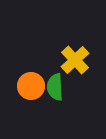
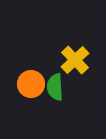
orange circle: moved 2 px up
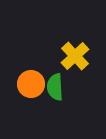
yellow cross: moved 4 px up
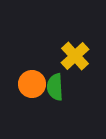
orange circle: moved 1 px right
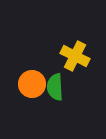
yellow cross: rotated 20 degrees counterclockwise
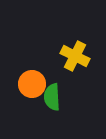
green semicircle: moved 3 px left, 10 px down
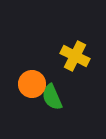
green semicircle: rotated 20 degrees counterclockwise
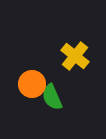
yellow cross: rotated 12 degrees clockwise
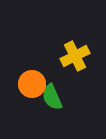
yellow cross: rotated 24 degrees clockwise
